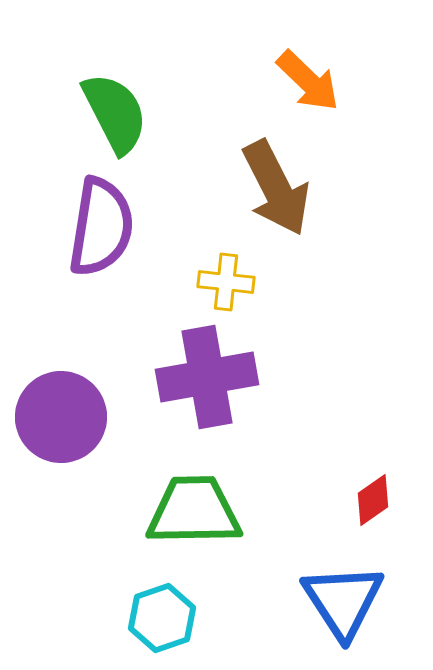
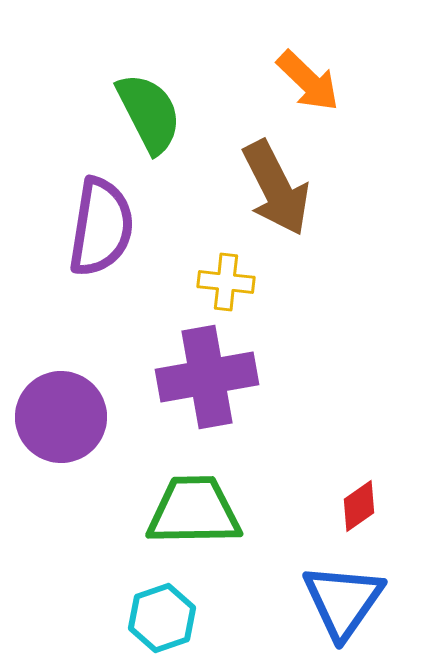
green semicircle: moved 34 px right
red diamond: moved 14 px left, 6 px down
blue triangle: rotated 8 degrees clockwise
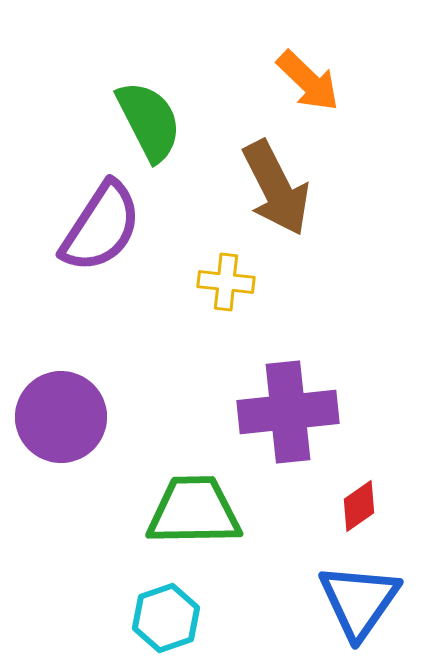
green semicircle: moved 8 px down
purple semicircle: rotated 24 degrees clockwise
purple cross: moved 81 px right, 35 px down; rotated 4 degrees clockwise
blue triangle: moved 16 px right
cyan hexagon: moved 4 px right
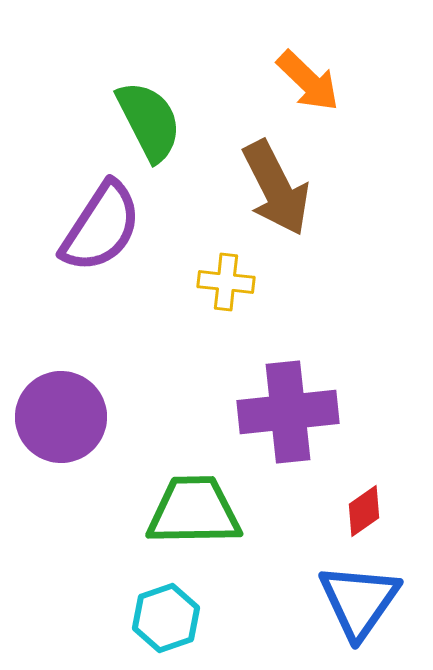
red diamond: moved 5 px right, 5 px down
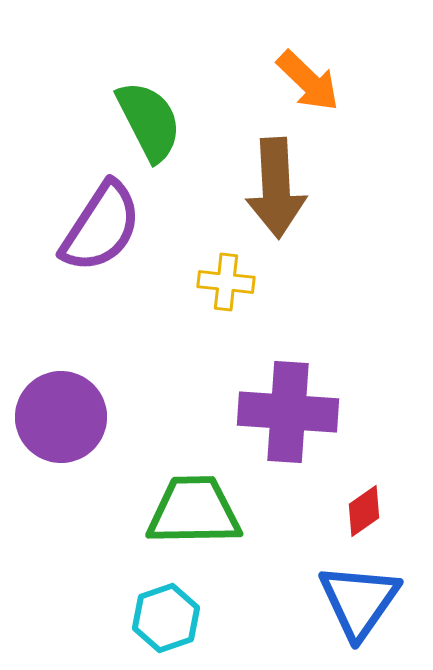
brown arrow: rotated 24 degrees clockwise
purple cross: rotated 10 degrees clockwise
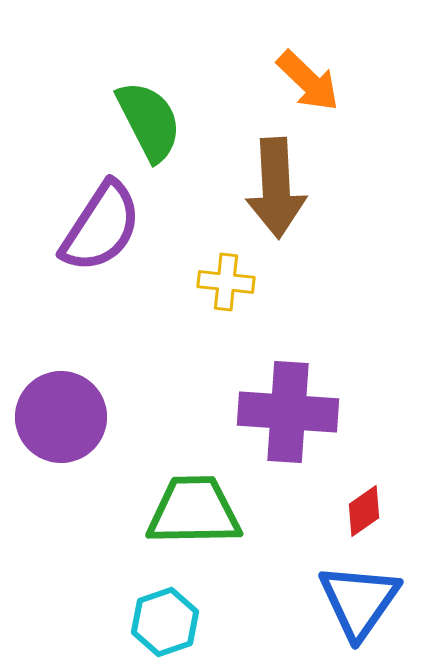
cyan hexagon: moved 1 px left, 4 px down
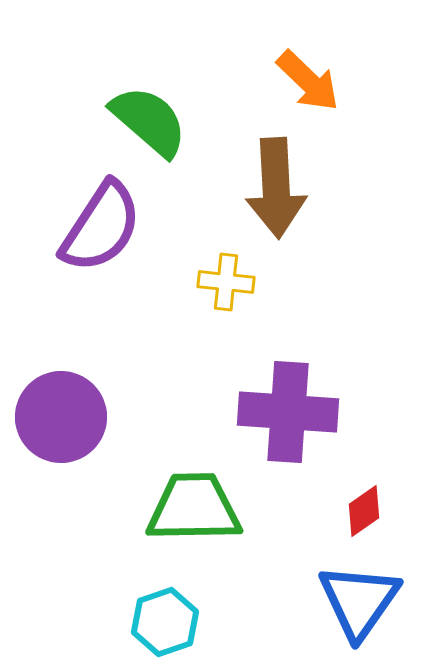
green semicircle: rotated 22 degrees counterclockwise
green trapezoid: moved 3 px up
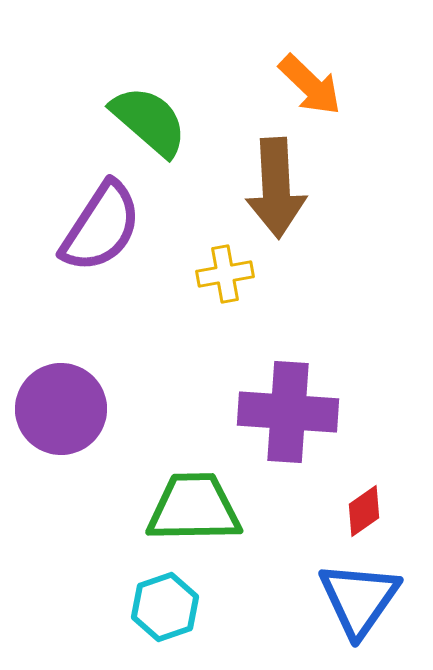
orange arrow: moved 2 px right, 4 px down
yellow cross: moved 1 px left, 8 px up; rotated 16 degrees counterclockwise
purple circle: moved 8 px up
blue triangle: moved 2 px up
cyan hexagon: moved 15 px up
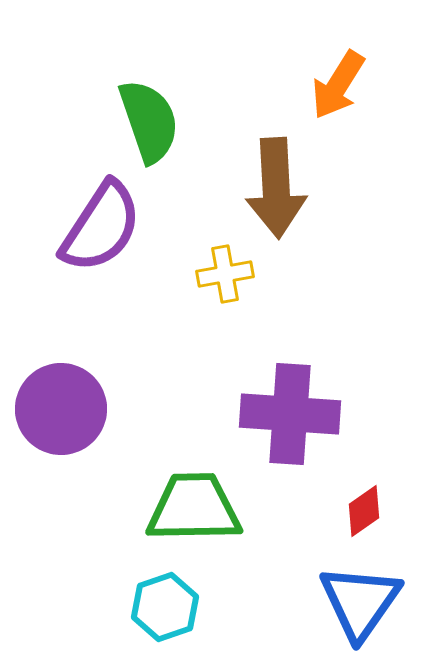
orange arrow: moved 28 px right; rotated 78 degrees clockwise
green semicircle: rotated 30 degrees clockwise
purple cross: moved 2 px right, 2 px down
blue triangle: moved 1 px right, 3 px down
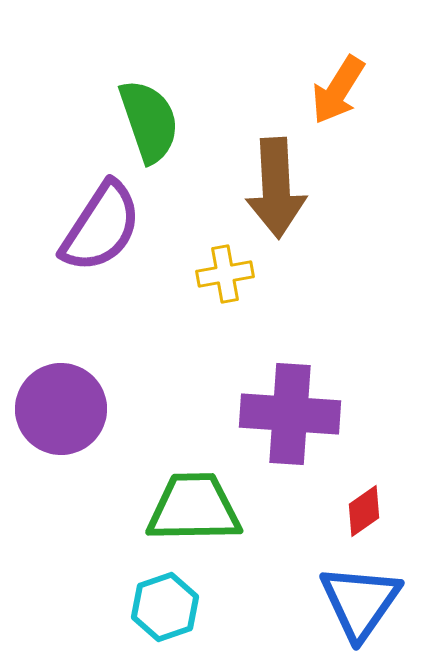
orange arrow: moved 5 px down
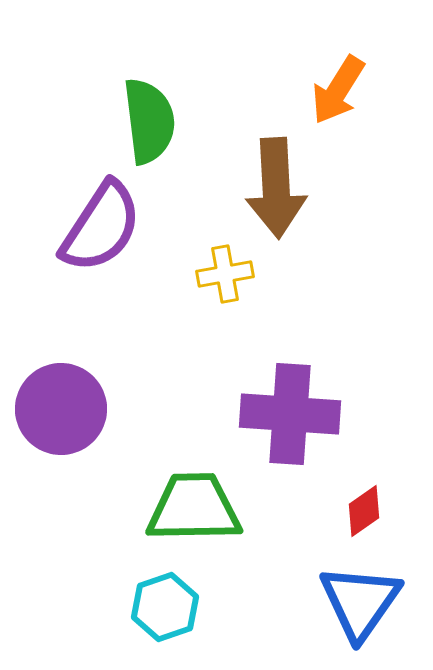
green semicircle: rotated 12 degrees clockwise
